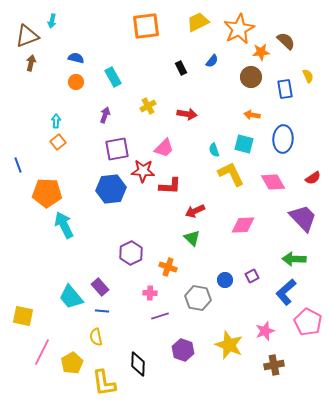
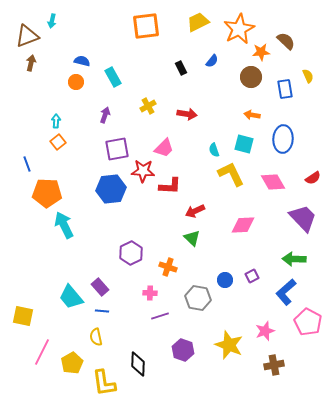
blue semicircle at (76, 58): moved 6 px right, 3 px down
blue line at (18, 165): moved 9 px right, 1 px up
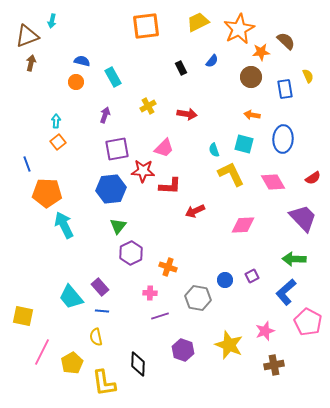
green triangle at (192, 238): moved 74 px left, 12 px up; rotated 24 degrees clockwise
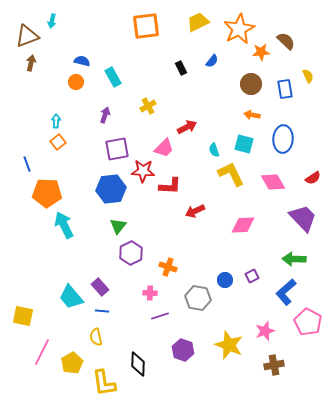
brown circle at (251, 77): moved 7 px down
red arrow at (187, 114): moved 13 px down; rotated 36 degrees counterclockwise
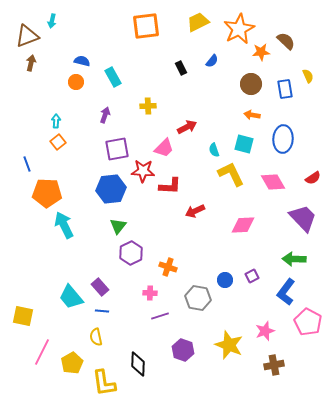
yellow cross at (148, 106): rotated 28 degrees clockwise
blue L-shape at (286, 292): rotated 12 degrees counterclockwise
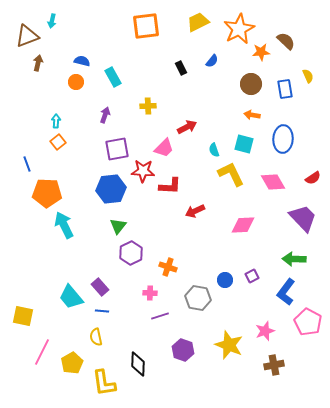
brown arrow at (31, 63): moved 7 px right
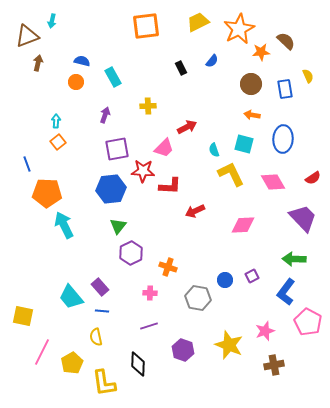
purple line at (160, 316): moved 11 px left, 10 px down
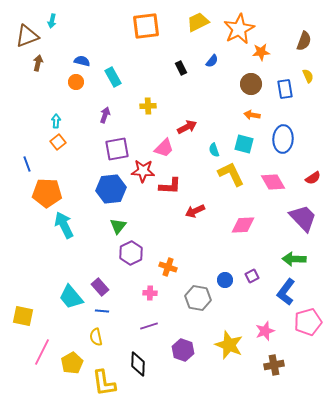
brown semicircle at (286, 41): moved 18 px right; rotated 66 degrees clockwise
pink pentagon at (308, 322): rotated 28 degrees clockwise
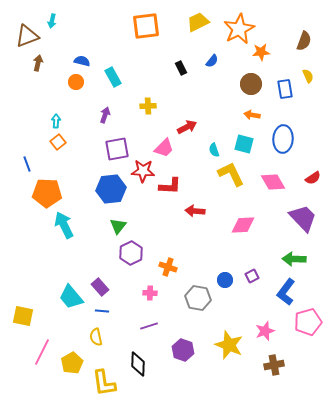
red arrow at (195, 211): rotated 30 degrees clockwise
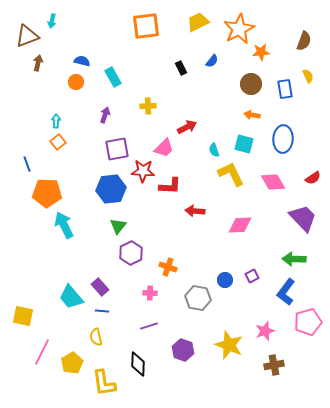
pink diamond at (243, 225): moved 3 px left
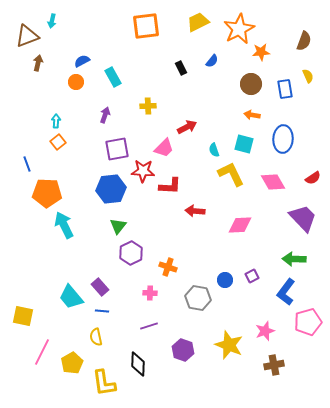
blue semicircle at (82, 61): rotated 42 degrees counterclockwise
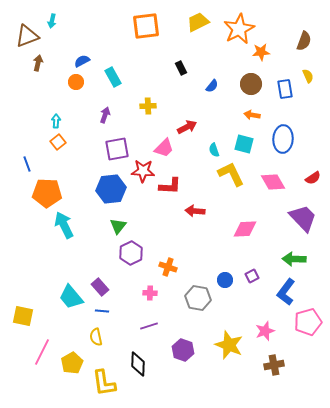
blue semicircle at (212, 61): moved 25 px down
pink diamond at (240, 225): moved 5 px right, 4 px down
